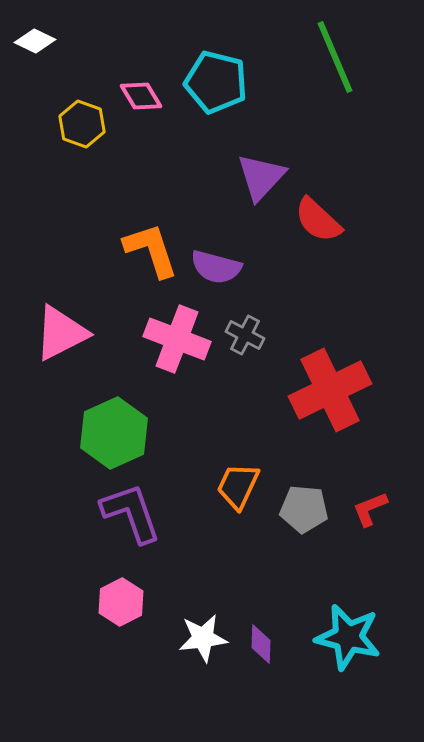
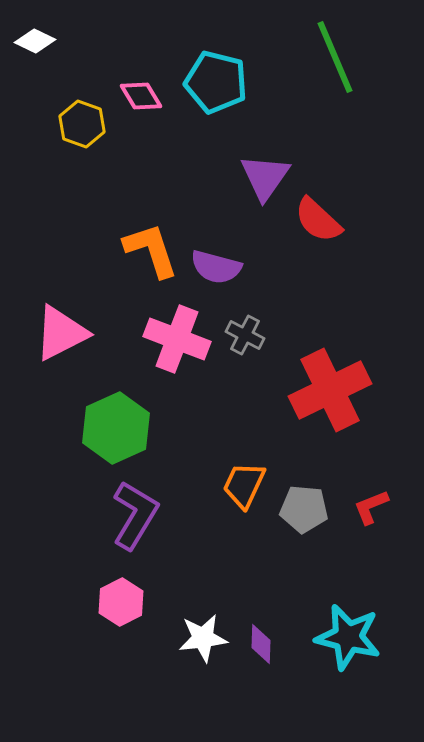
purple triangle: moved 4 px right; rotated 8 degrees counterclockwise
green hexagon: moved 2 px right, 5 px up
orange trapezoid: moved 6 px right, 1 px up
red L-shape: moved 1 px right, 2 px up
purple L-shape: moved 4 px right, 2 px down; rotated 50 degrees clockwise
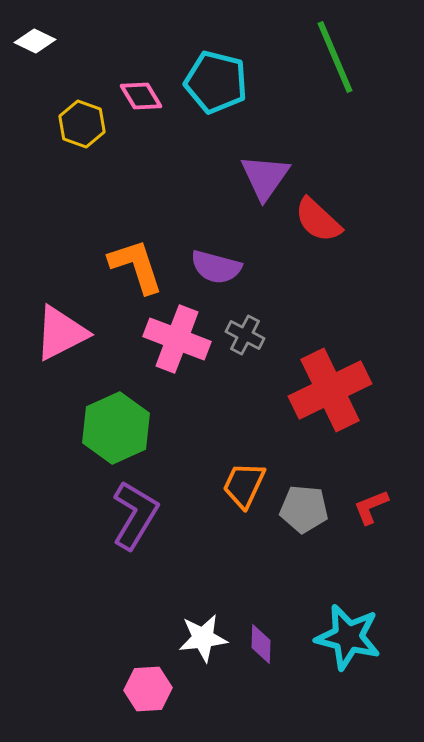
orange L-shape: moved 15 px left, 16 px down
pink hexagon: moved 27 px right, 87 px down; rotated 24 degrees clockwise
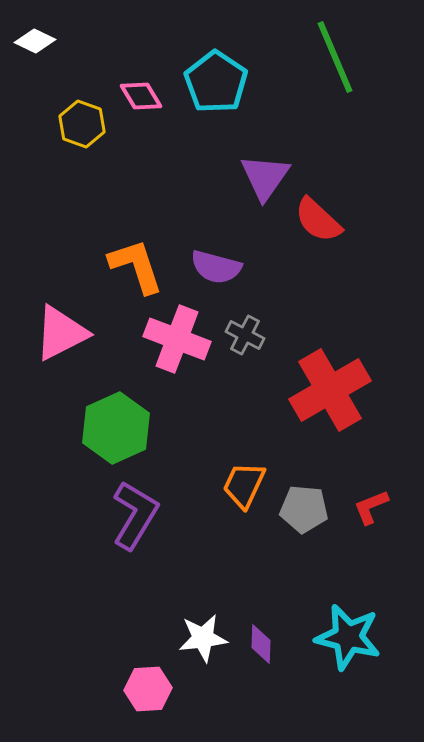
cyan pentagon: rotated 20 degrees clockwise
red cross: rotated 4 degrees counterclockwise
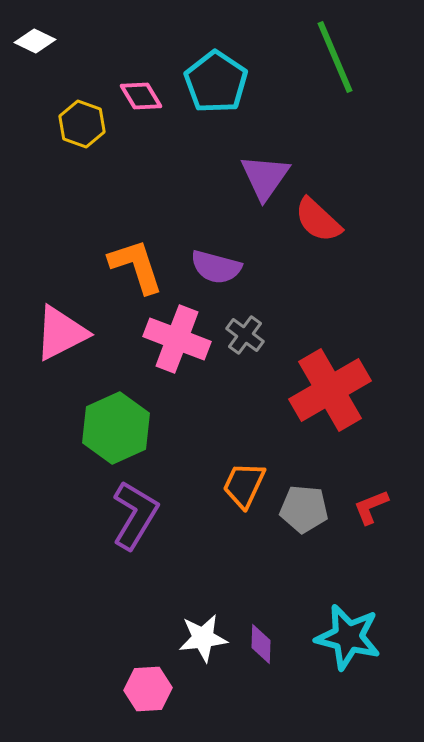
gray cross: rotated 9 degrees clockwise
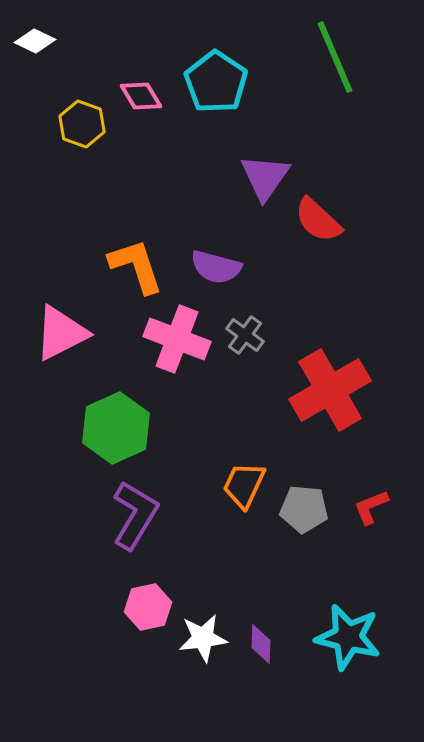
pink hexagon: moved 82 px up; rotated 9 degrees counterclockwise
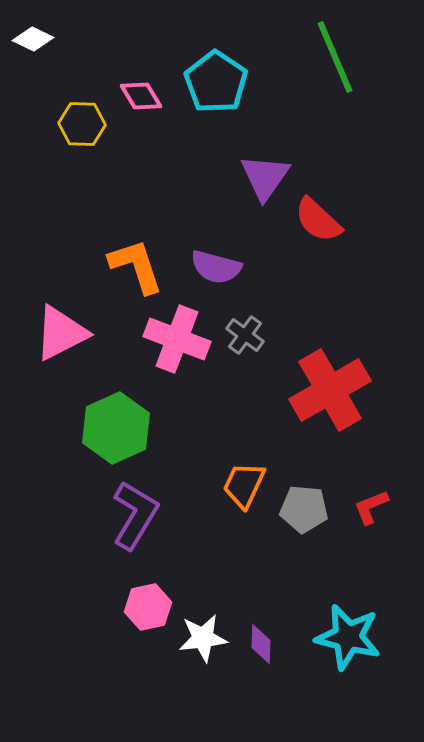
white diamond: moved 2 px left, 2 px up
yellow hexagon: rotated 18 degrees counterclockwise
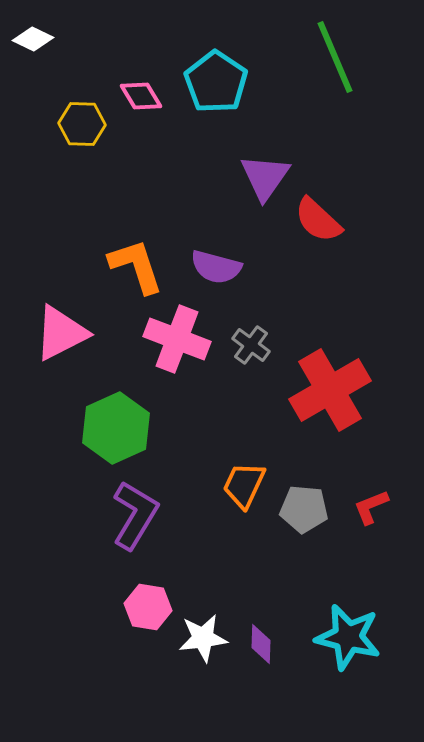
gray cross: moved 6 px right, 10 px down
pink hexagon: rotated 21 degrees clockwise
